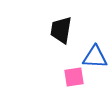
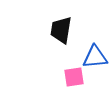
blue triangle: rotated 8 degrees counterclockwise
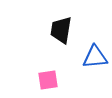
pink square: moved 26 px left, 3 px down
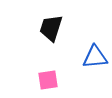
black trapezoid: moved 10 px left, 2 px up; rotated 8 degrees clockwise
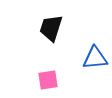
blue triangle: moved 1 px down
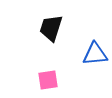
blue triangle: moved 4 px up
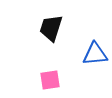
pink square: moved 2 px right
